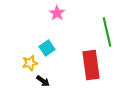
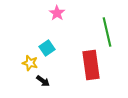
yellow star: rotated 28 degrees clockwise
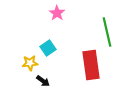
cyan square: moved 1 px right
yellow star: rotated 21 degrees counterclockwise
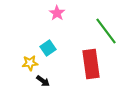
green line: moved 1 px left, 1 px up; rotated 24 degrees counterclockwise
red rectangle: moved 1 px up
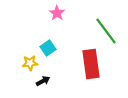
black arrow: rotated 64 degrees counterclockwise
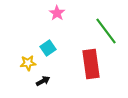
yellow star: moved 2 px left
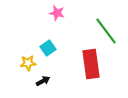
pink star: rotated 21 degrees counterclockwise
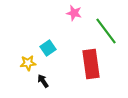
pink star: moved 17 px right
black arrow: rotated 96 degrees counterclockwise
